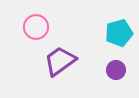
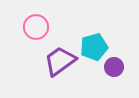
cyan pentagon: moved 25 px left, 14 px down
purple circle: moved 2 px left, 3 px up
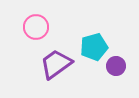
purple trapezoid: moved 4 px left, 3 px down
purple circle: moved 2 px right, 1 px up
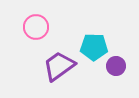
cyan pentagon: rotated 16 degrees clockwise
purple trapezoid: moved 3 px right, 2 px down
